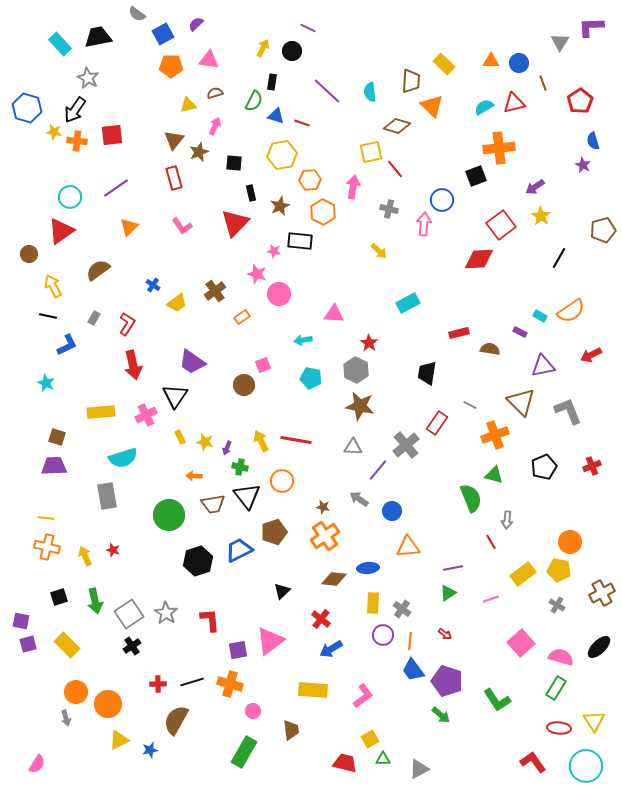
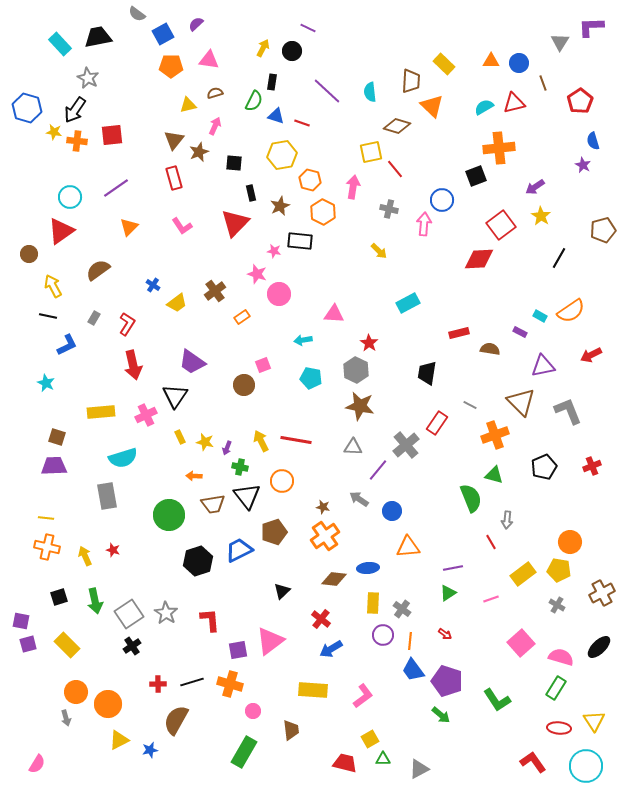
orange hexagon at (310, 180): rotated 20 degrees clockwise
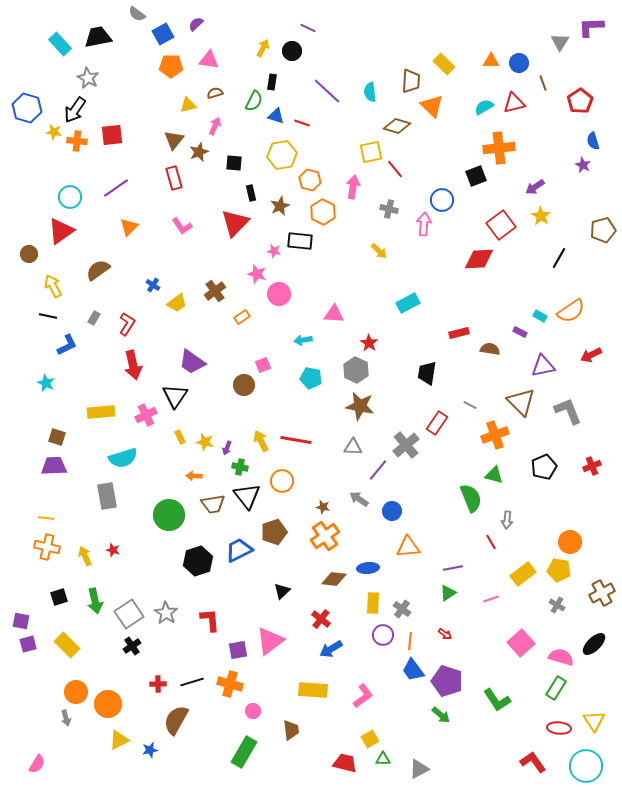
black ellipse at (599, 647): moved 5 px left, 3 px up
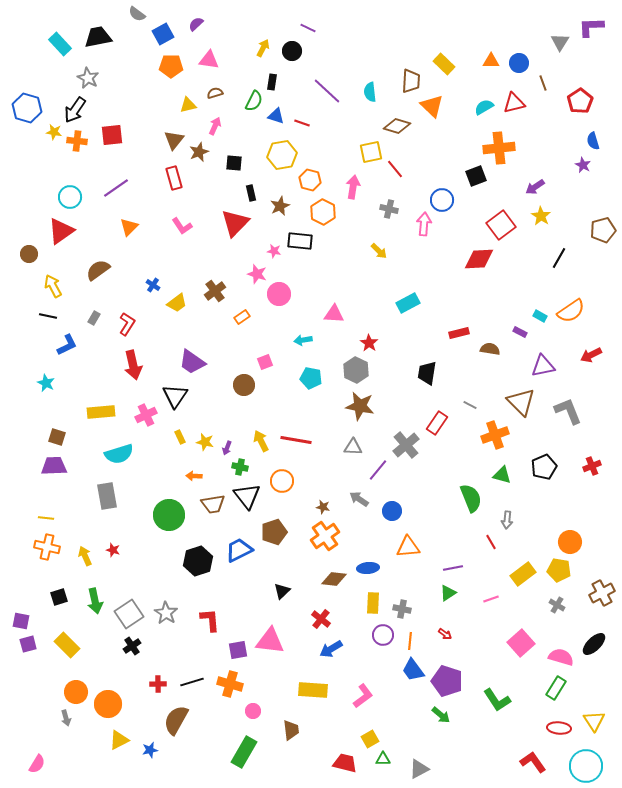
pink square at (263, 365): moved 2 px right, 3 px up
cyan semicircle at (123, 458): moved 4 px left, 4 px up
green triangle at (494, 475): moved 8 px right
gray cross at (402, 609): rotated 24 degrees counterclockwise
pink triangle at (270, 641): rotated 44 degrees clockwise
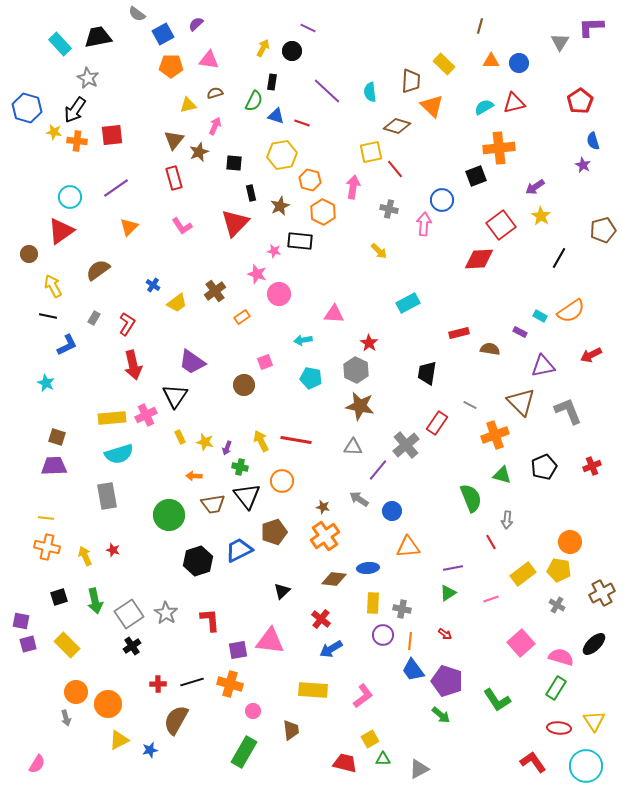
brown line at (543, 83): moved 63 px left, 57 px up; rotated 35 degrees clockwise
yellow rectangle at (101, 412): moved 11 px right, 6 px down
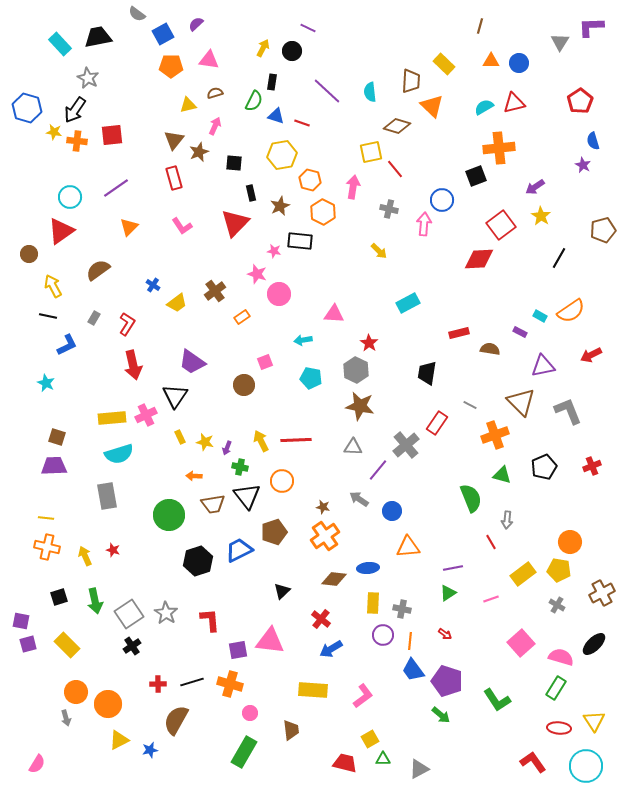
red line at (296, 440): rotated 12 degrees counterclockwise
pink circle at (253, 711): moved 3 px left, 2 px down
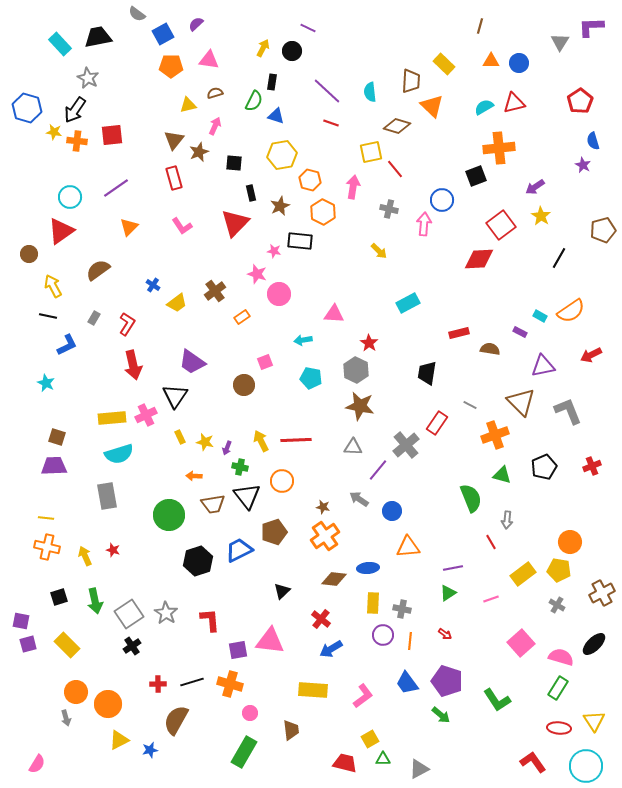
red line at (302, 123): moved 29 px right
blue trapezoid at (413, 670): moved 6 px left, 13 px down
green rectangle at (556, 688): moved 2 px right
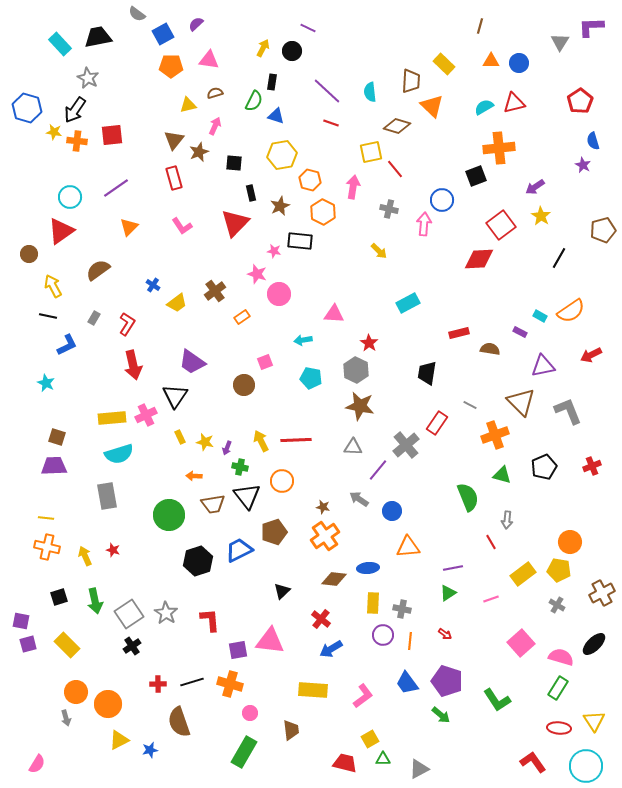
green semicircle at (471, 498): moved 3 px left, 1 px up
brown semicircle at (176, 720): moved 3 px right, 2 px down; rotated 48 degrees counterclockwise
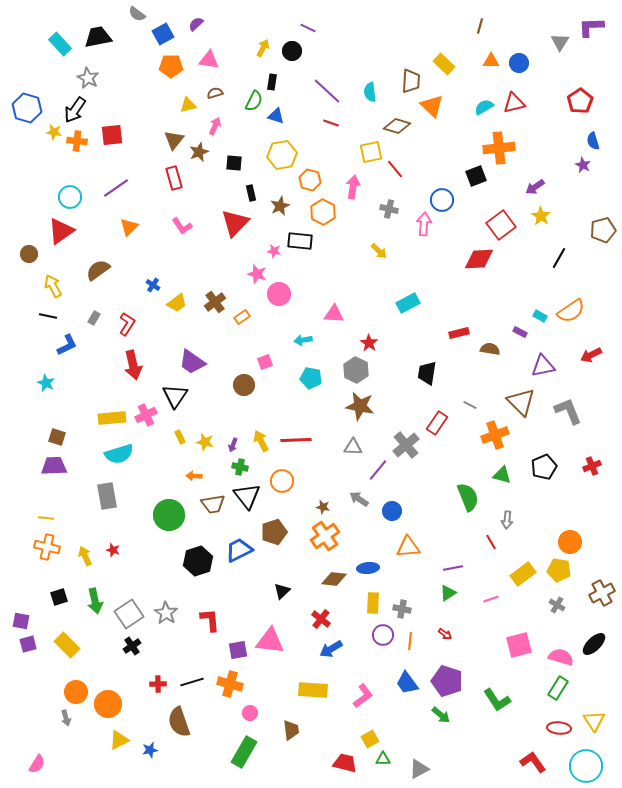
brown cross at (215, 291): moved 11 px down
purple arrow at (227, 448): moved 6 px right, 3 px up
pink square at (521, 643): moved 2 px left, 2 px down; rotated 28 degrees clockwise
